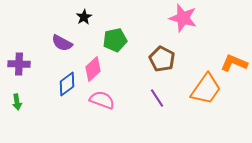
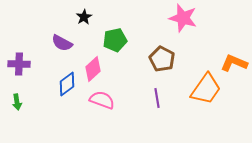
purple line: rotated 24 degrees clockwise
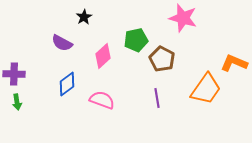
green pentagon: moved 21 px right
purple cross: moved 5 px left, 10 px down
pink diamond: moved 10 px right, 13 px up
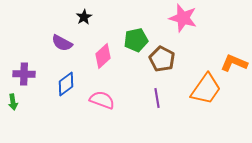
purple cross: moved 10 px right
blue diamond: moved 1 px left
green arrow: moved 4 px left
